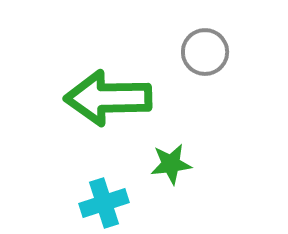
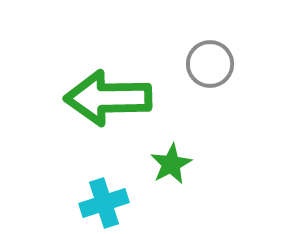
gray circle: moved 5 px right, 12 px down
green star: rotated 21 degrees counterclockwise
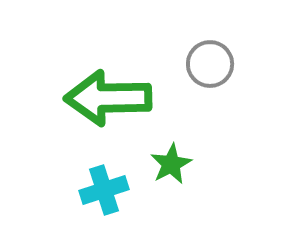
cyan cross: moved 13 px up
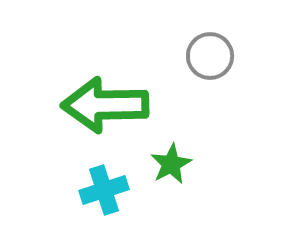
gray circle: moved 8 px up
green arrow: moved 3 px left, 7 px down
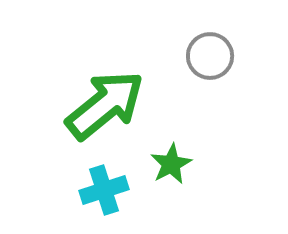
green arrow: rotated 142 degrees clockwise
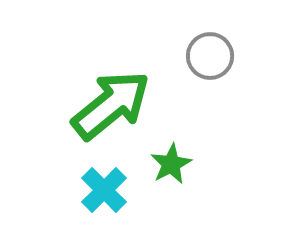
green arrow: moved 6 px right
cyan cross: rotated 27 degrees counterclockwise
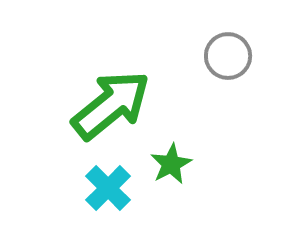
gray circle: moved 18 px right
cyan cross: moved 4 px right, 2 px up
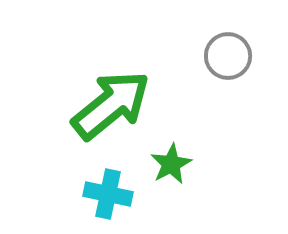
cyan cross: moved 6 px down; rotated 33 degrees counterclockwise
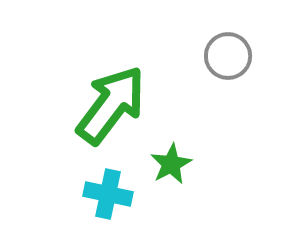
green arrow: rotated 14 degrees counterclockwise
